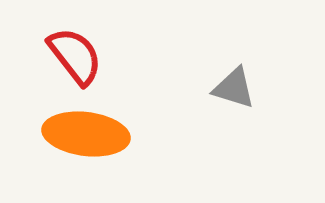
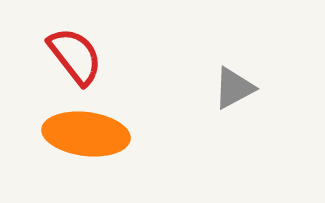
gray triangle: rotated 45 degrees counterclockwise
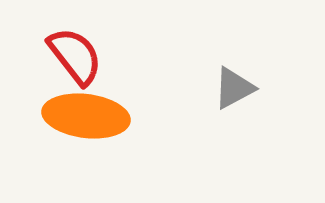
orange ellipse: moved 18 px up
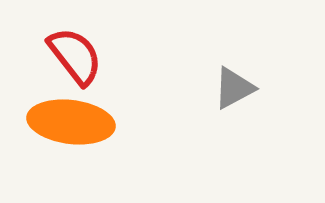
orange ellipse: moved 15 px left, 6 px down
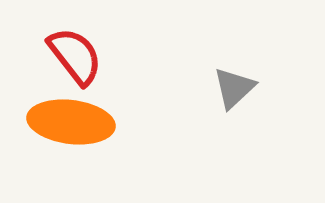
gray triangle: rotated 15 degrees counterclockwise
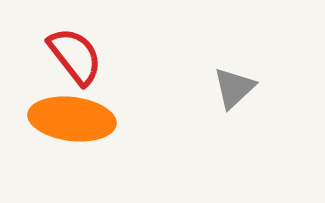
orange ellipse: moved 1 px right, 3 px up
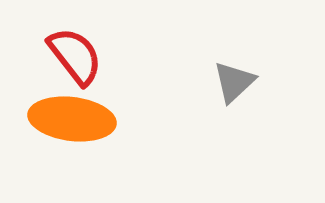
gray triangle: moved 6 px up
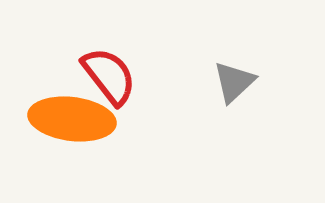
red semicircle: moved 34 px right, 20 px down
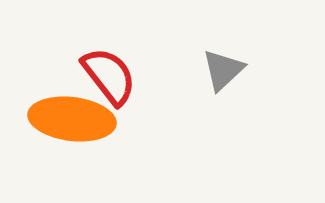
gray triangle: moved 11 px left, 12 px up
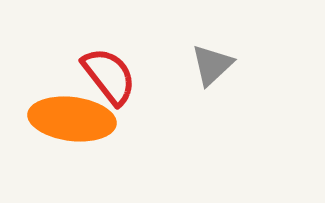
gray triangle: moved 11 px left, 5 px up
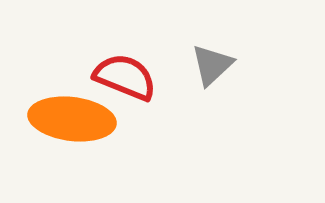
red semicircle: moved 16 px right, 1 px down; rotated 30 degrees counterclockwise
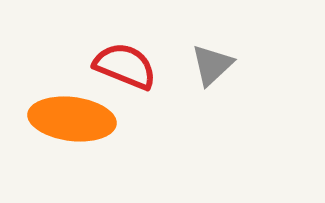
red semicircle: moved 11 px up
